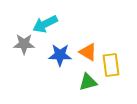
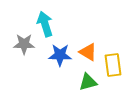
cyan arrow: rotated 100 degrees clockwise
yellow rectangle: moved 2 px right
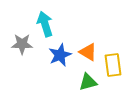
gray star: moved 2 px left
blue star: rotated 25 degrees counterclockwise
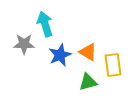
gray star: moved 2 px right
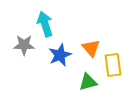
gray star: moved 1 px down
orange triangle: moved 3 px right, 4 px up; rotated 18 degrees clockwise
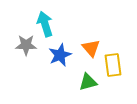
gray star: moved 2 px right
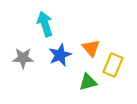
gray star: moved 3 px left, 13 px down
yellow rectangle: rotated 30 degrees clockwise
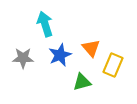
green triangle: moved 6 px left
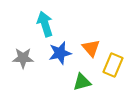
blue star: moved 2 px up; rotated 10 degrees clockwise
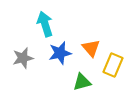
gray star: rotated 15 degrees counterclockwise
